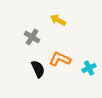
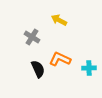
yellow arrow: moved 1 px right
cyan cross: rotated 24 degrees clockwise
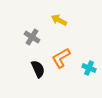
orange L-shape: moved 1 px right, 1 px up; rotated 55 degrees counterclockwise
cyan cross: rotated 24 degrees clockwise
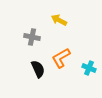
gray cross: rotated 21 degrees counterclockwise
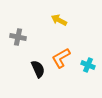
gray cross: moved 14 px left
cyan cross: moved 1 px left, 3 px up
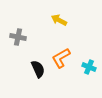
cyan cross: moved 1 px right, 2 px down
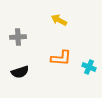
gray cross: rotated 14 degrees counterclockwise
orange L-shape: rotated 145 degrees counterclockwise
black semicircle: moved 18 px left, 3 px down; rotated 96 degrees clockwise
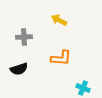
gray cross: moved 6 px right
cyan cross: moved 6 px left, 21 px down
black semicircle: moved 1 px left, 3 px up
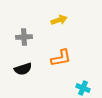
yellow arrow: rotated 133 degrees clockwise
orange L-shape: rotated 15 degrees counterclockwise
black semicircle: moved 4 px right
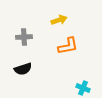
orange L-shape: moved 7 px right, 12 px up
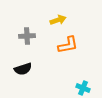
yellow arrow: moved 1 px left
gray cross: moved 3 px right, 1 px up
orange L-shape: moved 1 px up
